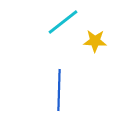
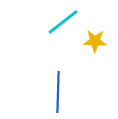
blue line: moved 1 px left, 2 px down
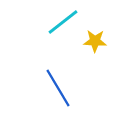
blue line: moved 4 px up; rotated 33 degrees counterclockwise
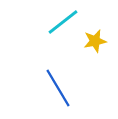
yellow star: rotated 15 degrees counterclockwise
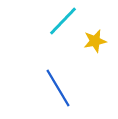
cyan line: moved 1 px up; rotated 8 degrees counterclockwise
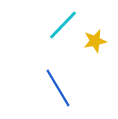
cyan line: moved 4 px down
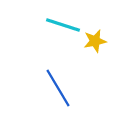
cyan line: rotated 64 degrees clockwise
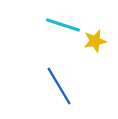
blue line: moved 1 px right, 2 px up
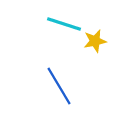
cyan line: moved 1 px right, 1 px up
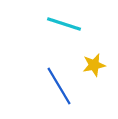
yellow star: moved 1 px left, 24 px down
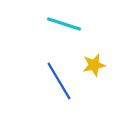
blue line: moved 5 px up
